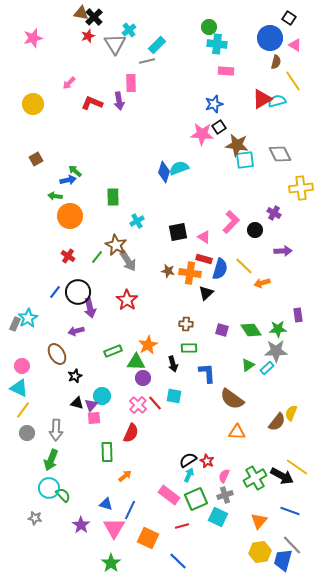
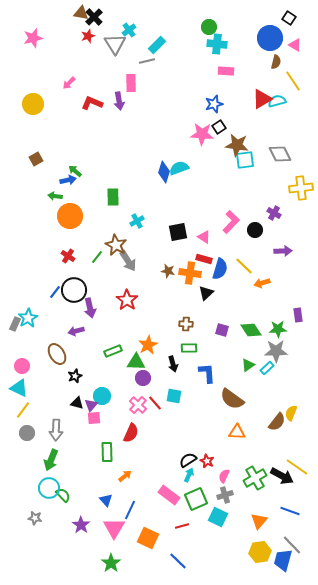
black circle at (78, 292): moved 4 px left, 2 px up
blue triangle at (106, 504): moved 4 px up; rotated 32 degrees clockwise
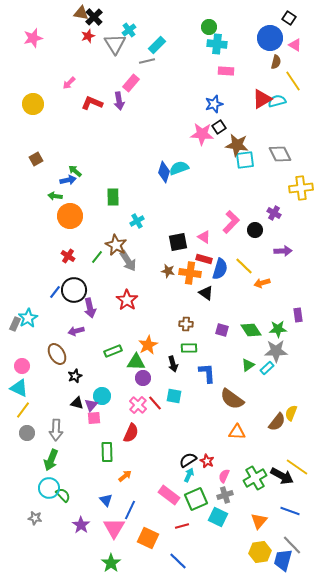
pink rectangle at (131, 83): rotated 42 degrees clockwise
black square at (178, 232): moved 10 px down
black triangle at (206, 293): rotated 42 degrees counterclockwise
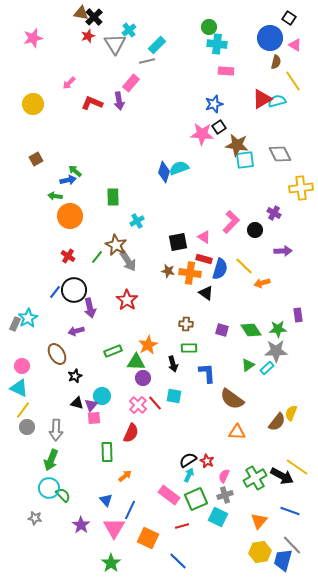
gray circle at (27, 433): moved 6 px up
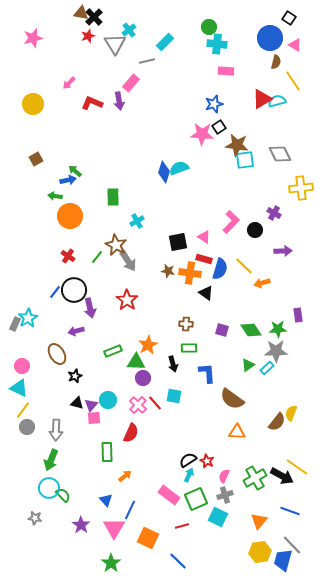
cyan rectangle at (157, 45): moved 8 px right, 3 px up
cyan circle at (102, 396): moved 6 px right, 4 px down
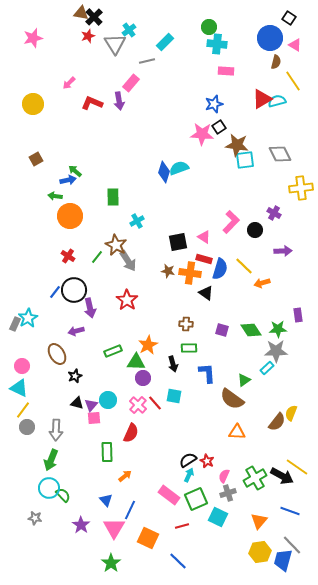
green triangle at (248, 365): moved 4 px left, 15 px down
gray cross at (225, 495): moved 3 px right, 2 px up
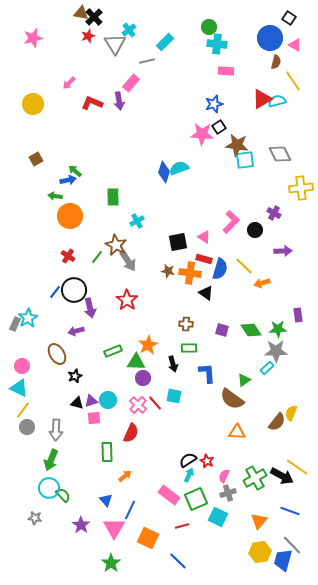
purple triangle at (91, 405): moved 4 px up; rotated 32 degrees clockwise
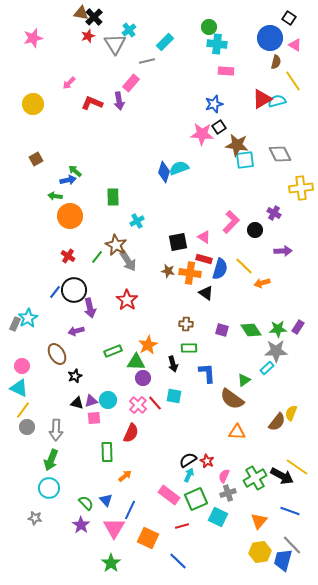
purple rectangle at (298, 315): moved 12 px down; rotated 40 degrees clockwise
green semicircle at (63, 495): moved 23 px right, 8 px down
